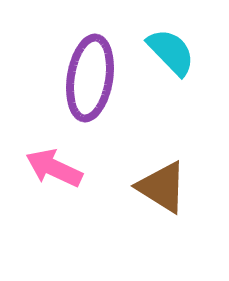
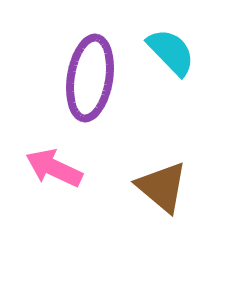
brown triangle: rotated 8 degrees clockwise
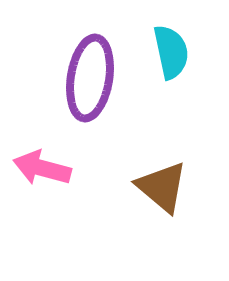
cyan semicircle: rotated 32 degrees clockwise
pink arrow: moved 12 px left; rotated 10 degrees counterclockwise
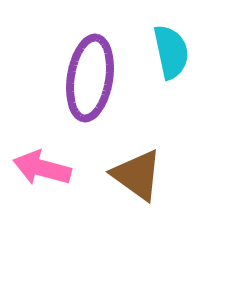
brown triangle: moved 25 px left, 12 px up; rotated 4 degrees counterclockwise
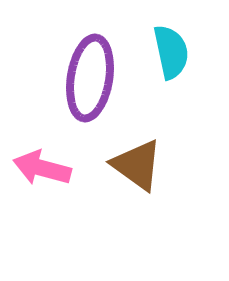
brown triangle: moved 10 px up
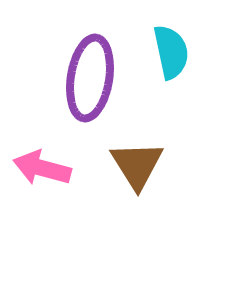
brown triangle: rotated 22 degrees clockwise
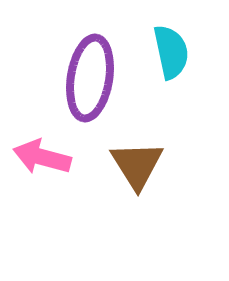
pink arrow: moved 11 px up
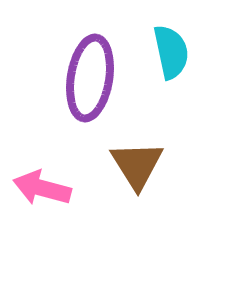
pink arrow: moved 31 px down
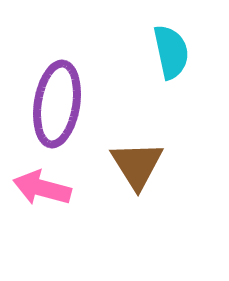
purple ellipse: moved 33 px left, 26 px down
